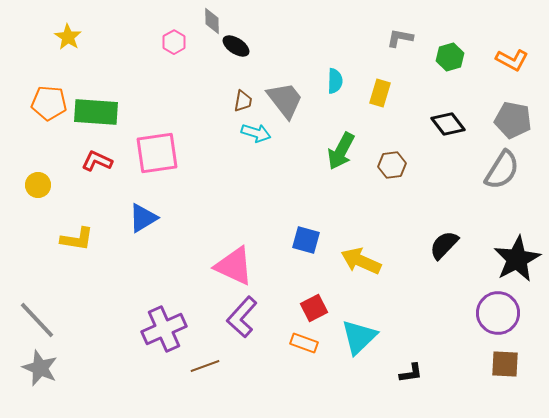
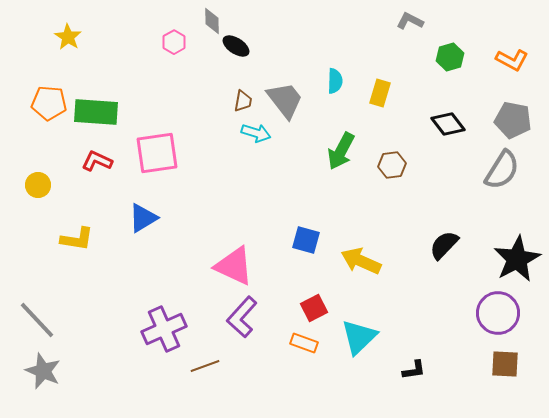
gray L-shape: moved 10 px right, 17 px up; rotated 16 degrees clockwise
gray star: moved 3 px right, 3 px down
black L-shape: moved 3 px right, 3 px up
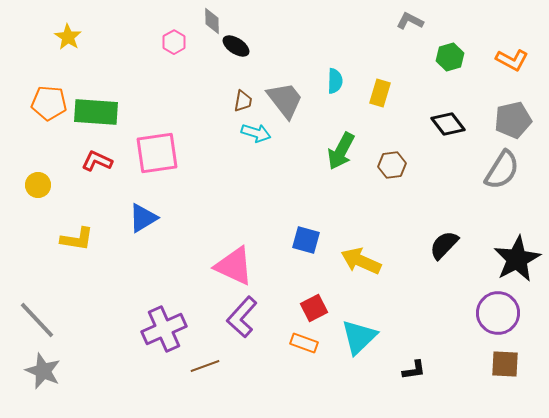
gray pentagon: rotated 24 degrees counterclockwise
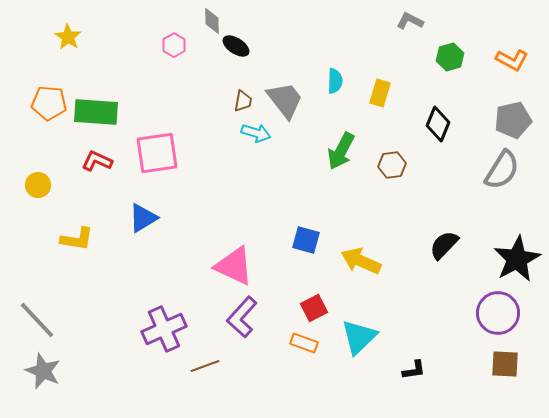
pink hexagon: moved 3 px down
black diamond: moved 10 px left; rotated 60 degrees clockwise
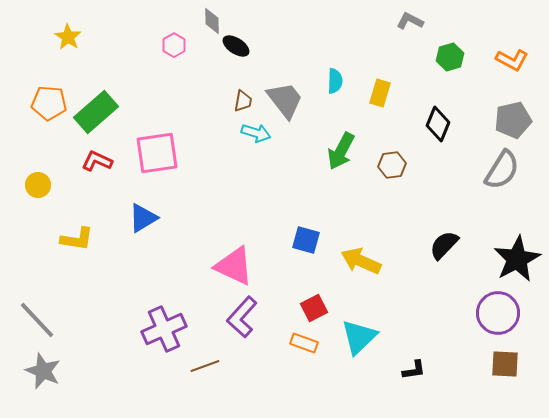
green rectangle: rotated 45 degrees counterclockwise
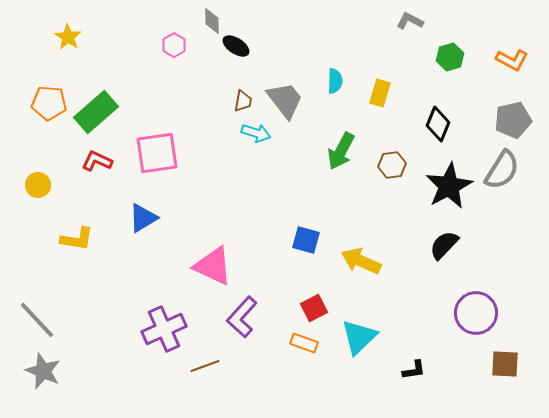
black star: moved 68 px left, 73 px up
pink triangle: moved 21 px left
purple circle: moved 22 px left
